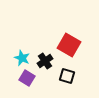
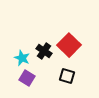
red square: rotated 15 degrees clockwise
black cross: moved 1 px left, 10 px up; rotated 21 degrees counterclockwise
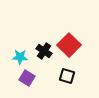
cyan star: moved 2 px left, 1 px up; rotated 21 degrees counterclockwise
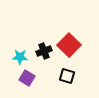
black cross: rotated 35 degrees clockwise
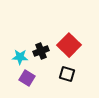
black cross: moved 3 px left
black square: moved 2 px up
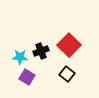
black square: rotated 21 degrees clockwise
purple square: moved 1 px up
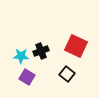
red square: moved 7 px right, 1 px down; rotated 20 degrees counterclockwise
cyan star: moved 1 px right, 1 px up
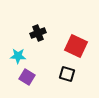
black cross: moved 3 px left, 18 px up
cyan star: moved 3 px left
black square: rotated 21 degrees counterclockwise
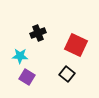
red square: moved 1 px up
cyan star: moved 2 px right
black square: rotated 21 degrees clockwise
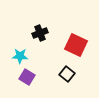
black cross: moved 2 px right
